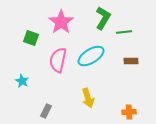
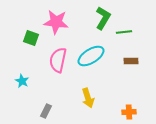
pink star: moved 5 px left; rotated 30 degrees counterclockwise
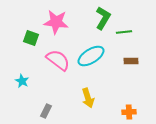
pink semicircle: rotated 115 degrees clockwise
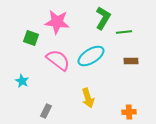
pink star: moved 1 px right
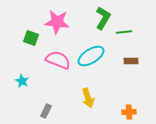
pink semicircle: rotated 15 degrees counterclockwise
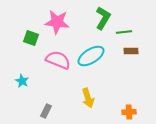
brown rectangle: moved 10 px up
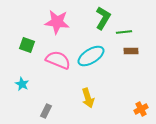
green square: moved 4 px left, 7 px down
cyan star: moved 3 px down
orange cross: moved 12 px right, 3 px up; rotated 24 degrees counterclockwise
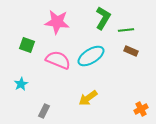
green line: moved 2 px right, 2 px up
brown rectangle: rotated 24 degrees clockwise
cyan star: moved 1 px left; rotated 16 degrees clockwise
yellow arrow: rotated 72 degrees clockwise
gray rectangle: moved 2 px left
